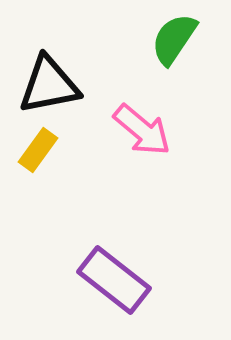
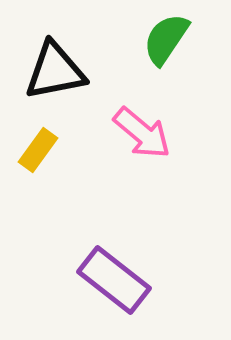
green semicircle: moved 8 px left
black triangle: moved 6 px right, 14 px up
pink arrow: moved 3 px down
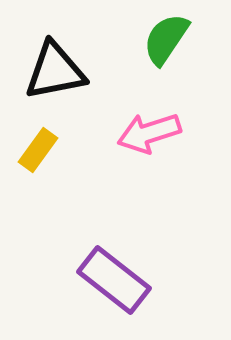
pink arrow: moved 7 px right; rotated 122 degrees clockwise
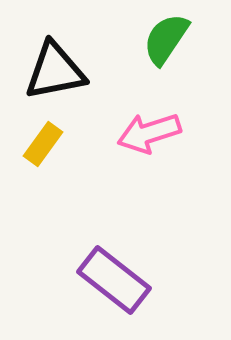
yellow rectangle: moved 5 px right, 6 px up
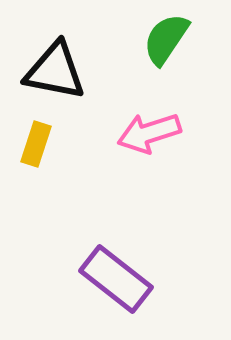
black triangle: rotated 22 degrees clockwise
yellow rectangle: moved 7 px left; rotated 18 degrees counterclockwise
purple rectangle: moved 2 px right, 1 px up
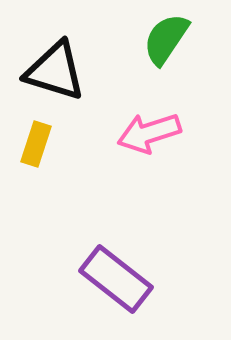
black triangle: rotated 6 degrees clockwise
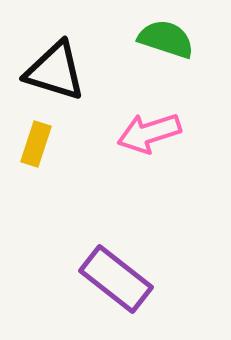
green semicircle: rotated 74 degrees clockwise
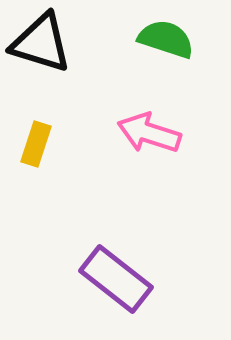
black triangle: moved 14 px left, 28 px up
pink arrow: rotated 36 degrees clockwise
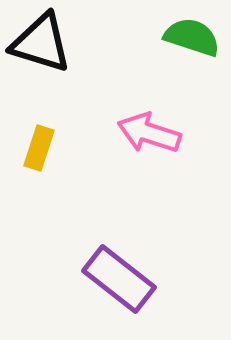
green semicircle: moved 26 px right, 2 px up
yellow rectangle: moved 3 px right, 4 px down
purple rectangle: moved 3 px right
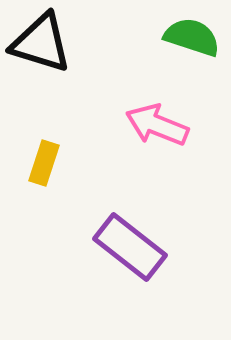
pink arrow: moved 8 px right, 8 px up; rotated 4 degrees clockwise
yellow rectangle: moved 5 px right, 15 px down
purple rectangle: moved 11 px right, 32 px up
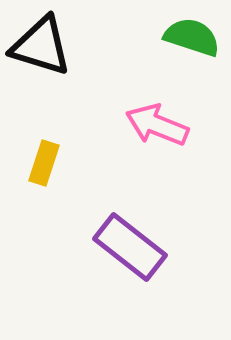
black triangle: moved 3 px down
